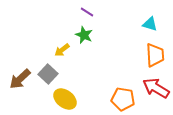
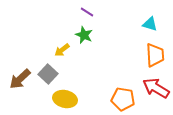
yellow ellipse: rotated 25 degrees counterclockwise
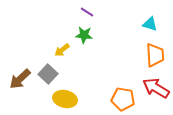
green star: rotated 18 degrees counterclockwise
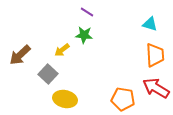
brown arrow: moved 24 px up
